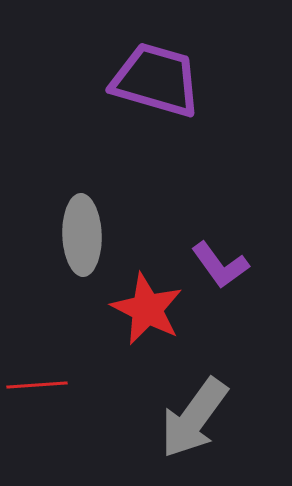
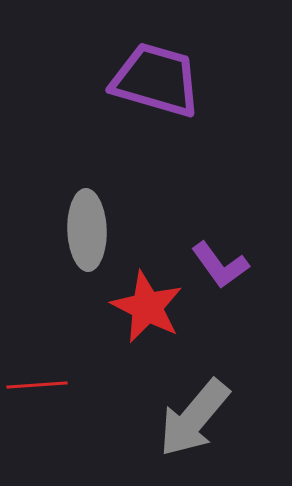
gray ellipse: moved 5 px right, 5 px up
red star: moved 2 px up
gray arrow: rotated 4 degrees clockwise
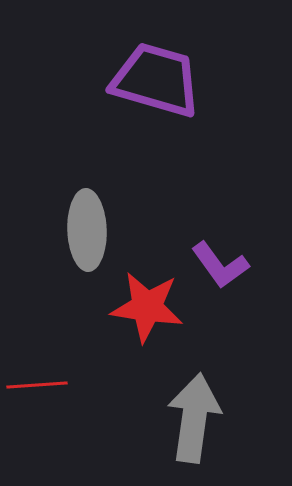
red star: rotated 18 degrees counterclockwise
gray arrow: rotated 148 degrees clockwise
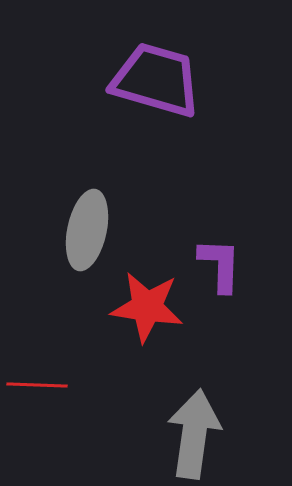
gray ellipse: rotated 14 degrees clockwise
purple L-shape: rotated 142 degrees counterclockwise
red line: rotated 6 degrees clockwise
gray arrow: moved 16 px down
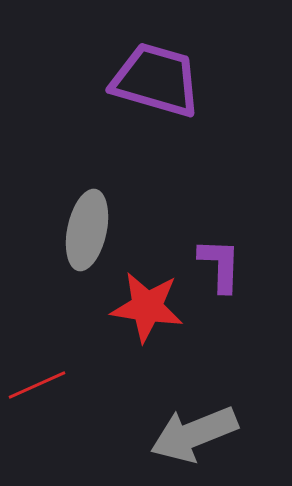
red line: rotated 26 degrees counterclockwise
gray arrow: rotated 120 degrees counterclockwise
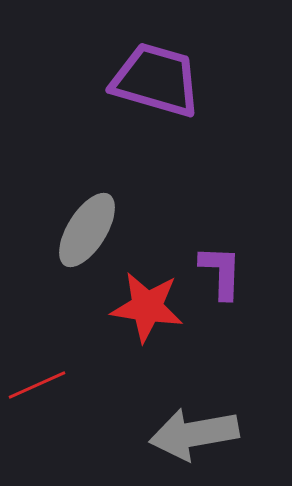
gray ellipse: rotated 20 degrees clockwise
purple L-shape: moved 1 px right, 7 px down
gray arrow: rotated 12 degrees clockwise
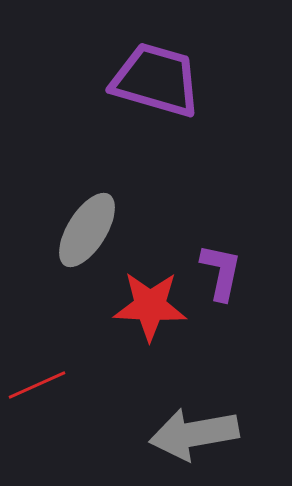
purple L-shape: rotated 10 degrees clockwise
red star: moved 3 px right, 1 px up; rotated 6 degrees counterclockwise
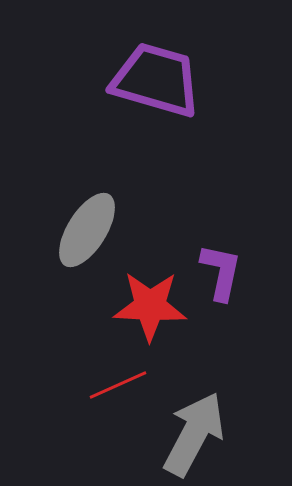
red line: moved 81 px right
gray arrow: rotated 128 degrees clockwise
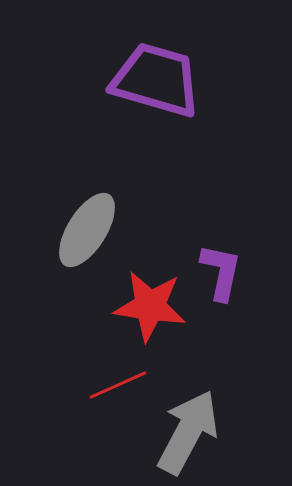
red star: rotated 6 degrees clockwise
gray arrow: moved 6 px left, 2 px up
